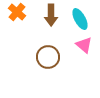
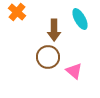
brown arrow: moved 3 px right, 15 px down
pink triangle: moved 10 px left, 26 px down
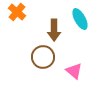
brown circle: moved 5 px left
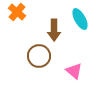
brown circle: moved 4 px left, 1 px up
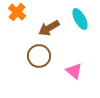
brown arrow: moved 5 px left, 2 px up; rotated 60 degrees clockwise
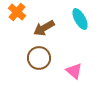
brown arrow: moved 5 px left
brown circle: moved 2 px down
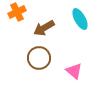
orange cross: rotated 24 degrees clockwise
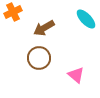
orange cross: moved 4 px left
cyan ellipse: moved 6 px right; rotated 15 degrees counterclockwise
pink triangle: moved 2 px right, 4 px down
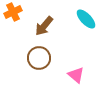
brown arrow: moved 2 px up; rotated 20 degrees counterclockwise
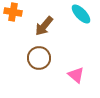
orange cross: rotated 36 degrees clockwise
cyan ellipse: moved 5 px left, 5 px up
